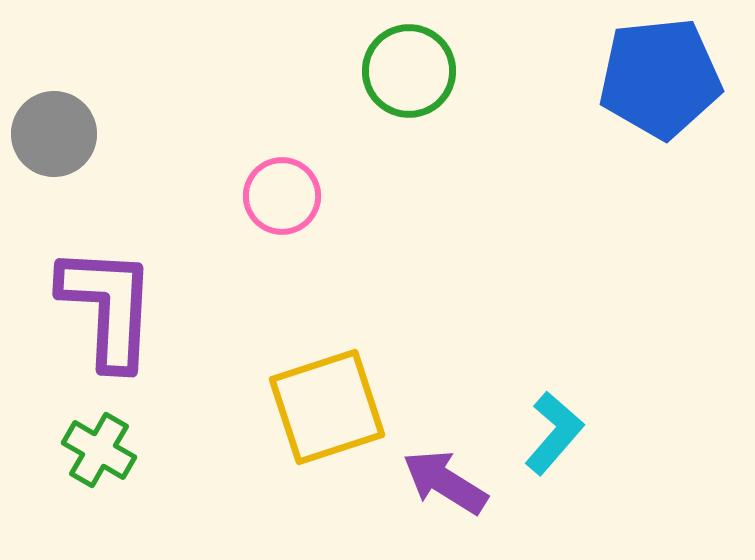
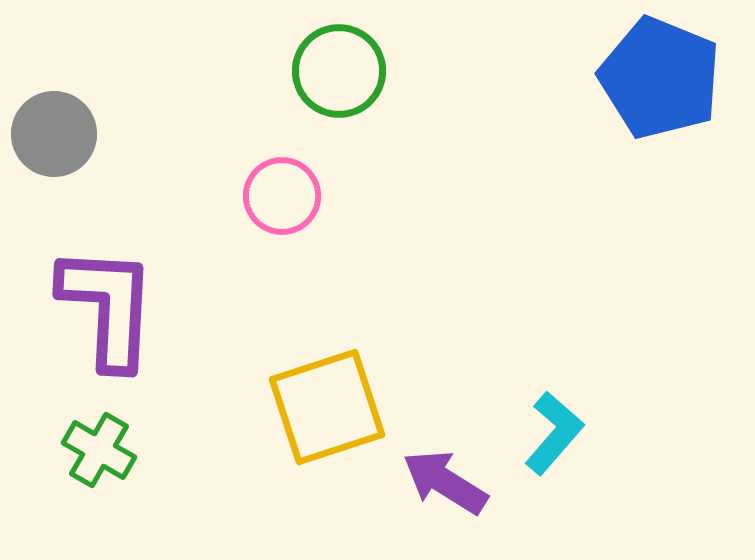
green circle: moved 70 px left
blue pentagon: rotated 28 degrees clockwise
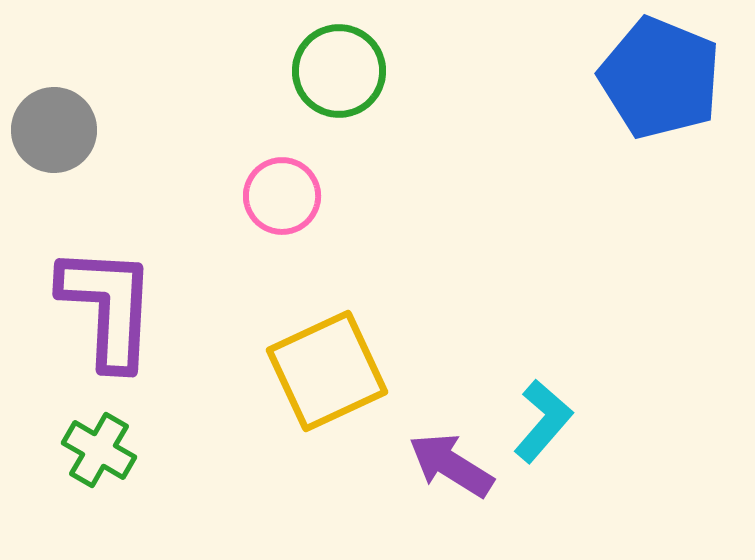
gray circle: moved 4 px up
yellow square: moved 36 px up; rotated 7 degrees counterclockwise
cyan L-shape: moved 11 px left, 12 px up
purple arrow: moved 6 px right, 17 px up
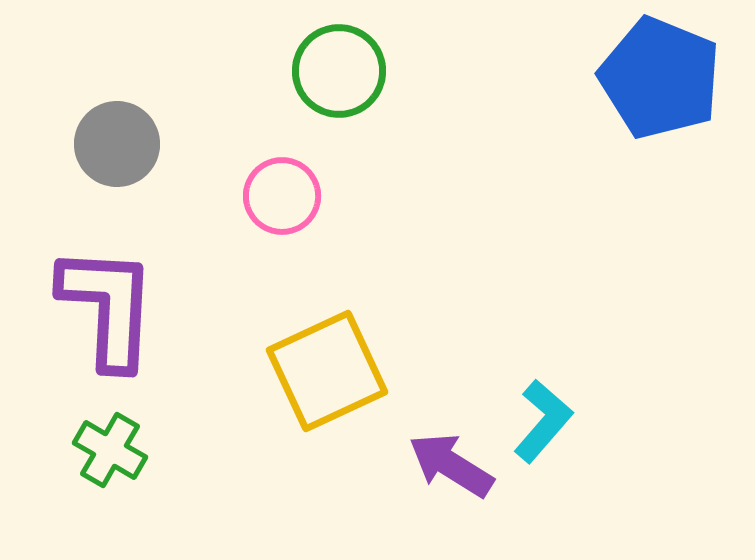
gray circle: moved 63 px right, 14 px down
green cross: moved 11 px right
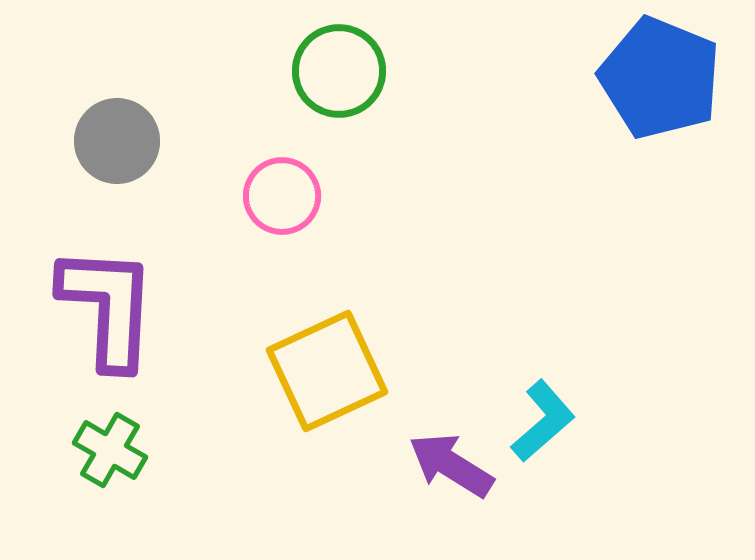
gray circle: moved 3 px up
cyan L-shape: rotated 8 degrees clockwise
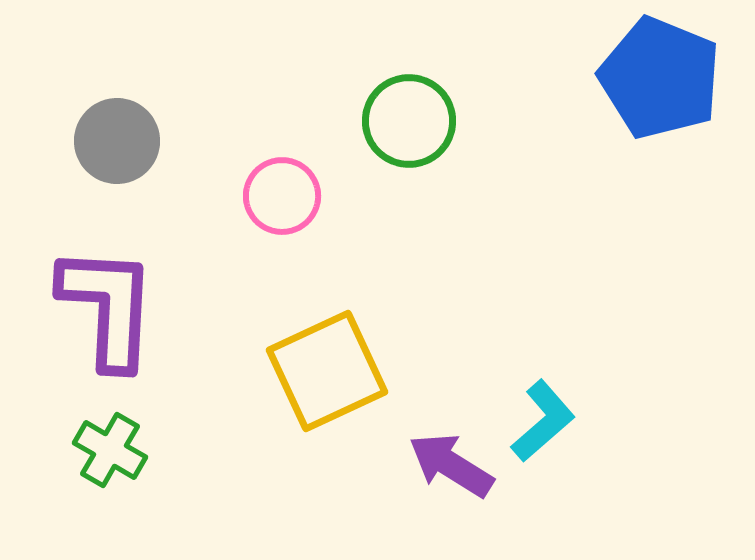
green circle: moved 70 px right, 50 px down
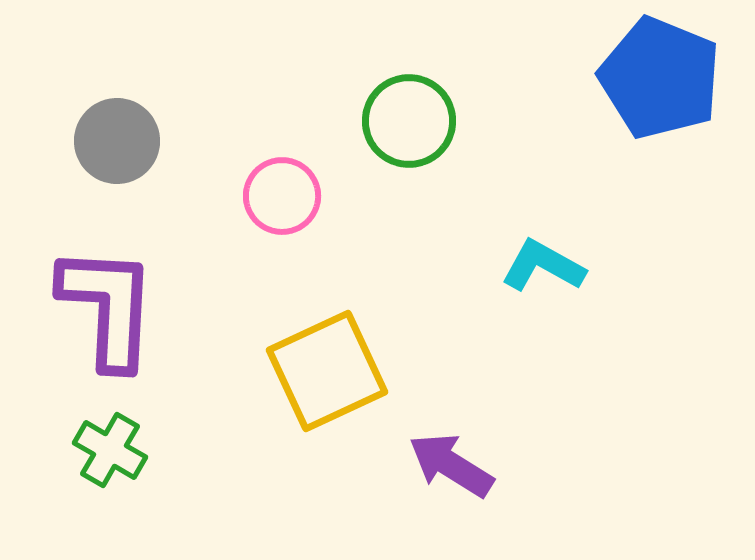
cyan L-shape: moved 155 px up; rotated 110 degrees counterclockwise
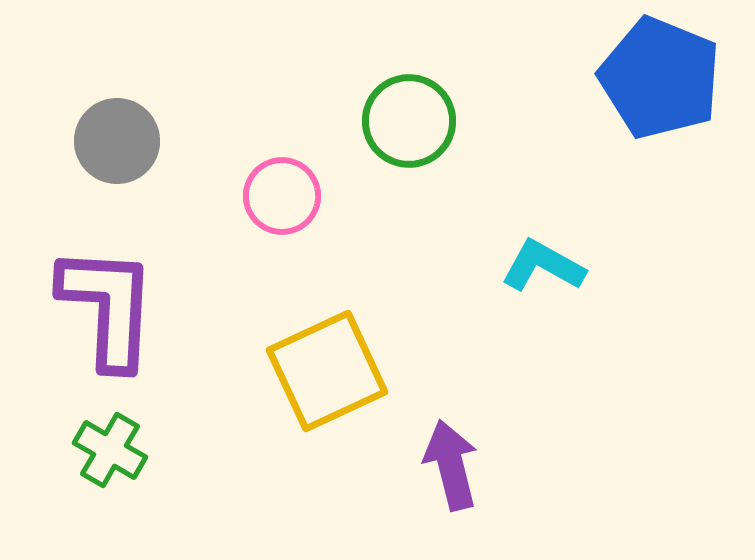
purple arrow: rotated 44 degrees clockwise
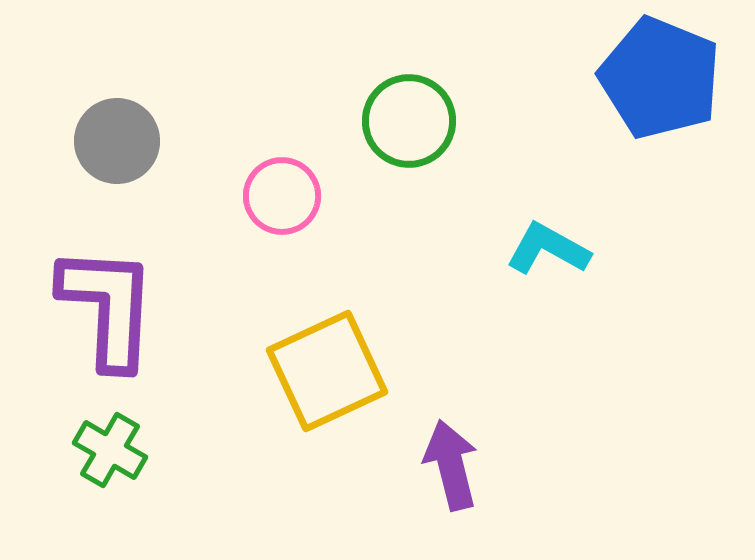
cyan L-shape: moved 5 px right, 17 px up
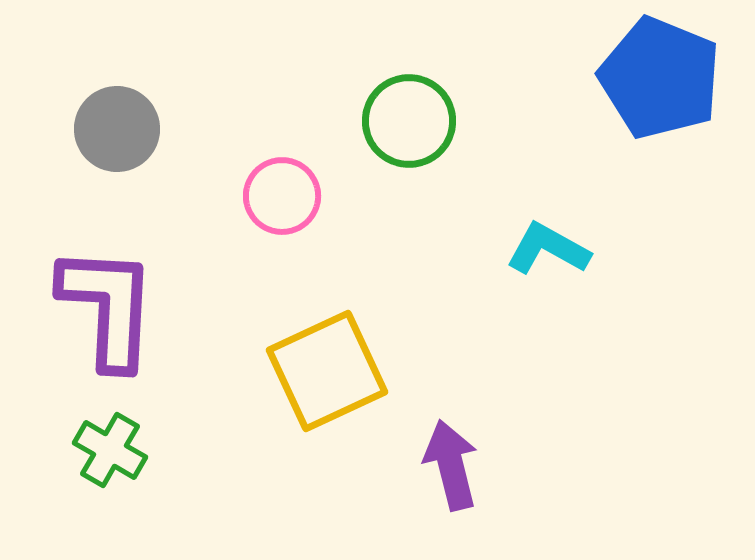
gray circle: moved 12 px up
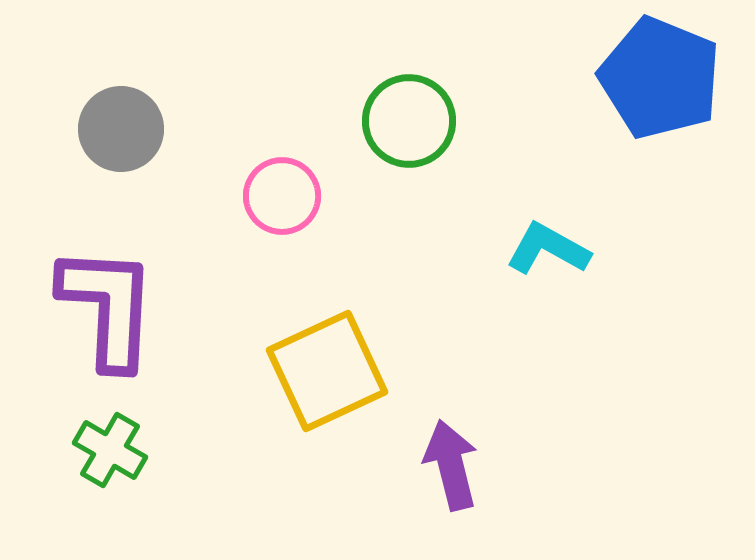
gray circle: moved 4 px right
